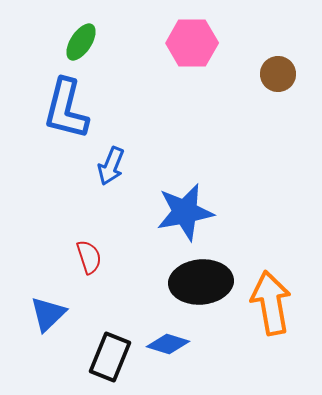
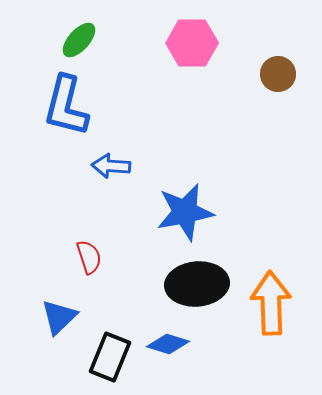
green ellipse: moved 2 px left, 2 px up; rotated 9 degrees clockwise
blue L-shape: moved 3 px up
blue arrow: rotated 72 degrees clockwise
black ellipse: moved 4 px left, 2 px down
orange arrow: rotated 8 degrees clockwise
blue triangle: moved 11 px right, 3 px down
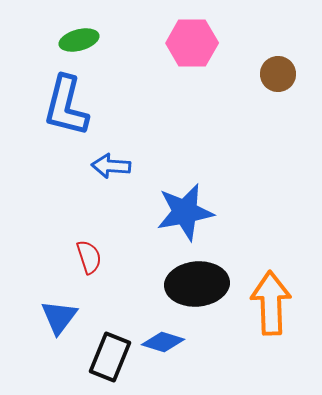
green ellipse: rotated 33 degrees clockwise
blue triangle: rotated 9 degrees counterclockwise
blue diamond: moved 5 px left, 2 px up
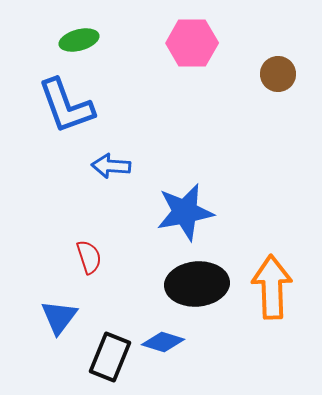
blue L-shape: rotated 34 degrees counterclockwise
orange arrow: moved 1 px right, 16 px up
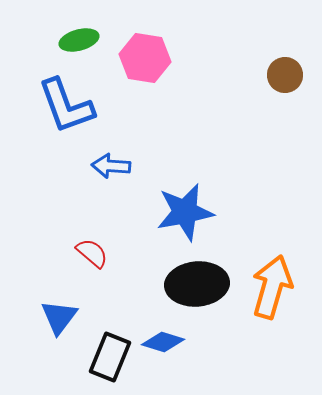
pink hexagon: moved 47 px left, 15 px down; rotated 9 degrees clockwise
brown circle: moved 7 px right, 1 px down
red semicircle: moved 3 px right, 4 px up; rotated 32 degrees counterclockwise
orange arrow: rotated 18 degrees clockwise
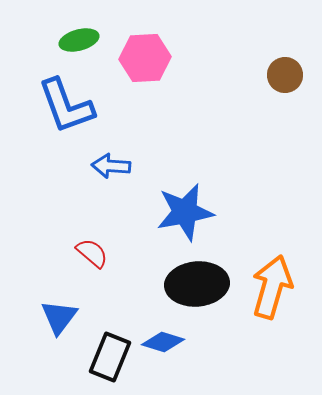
pink hexagon: rotated 12 degrees counterclockwise
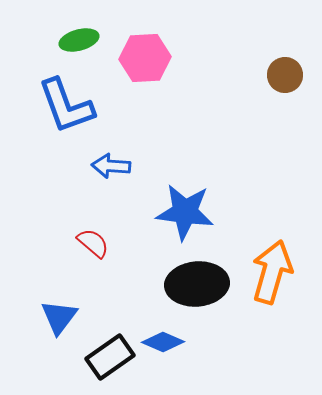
blue star: rotated 18 degrees clockwise
red semicircle: moved 1 px right, 10 px up
orange arrow: moved 15 px up
blue diamond: rotated 6 degrees clockwise
black rectangle: rotated 33 degrees clockwise
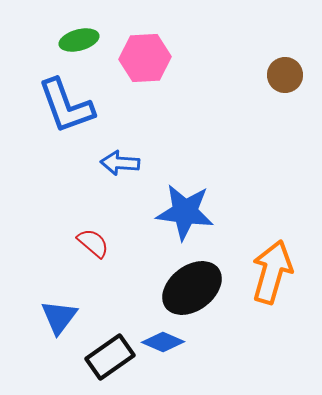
blue arrow: moved 9 px right, 3 px up
black ellipse: moved 5 px left, 4 px down; rotated 32 degrees counterclockwise
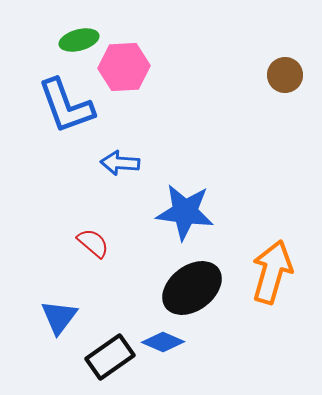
pink hexagon: moved 21 px left, 9 px down
